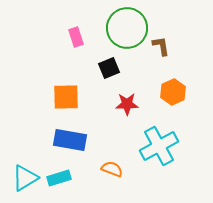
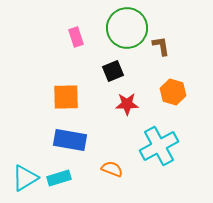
black square: moved 4 px right, 3 px down
orange hexagon: rotated 20 degrees counterclockwise
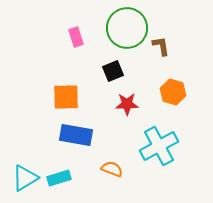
blue rectangle: moved 6 px right, 5 px up
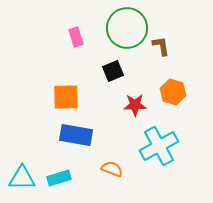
red star: moved 8 px right, 1 px down
cyan triangle: moved 3 px left; rotated 32 degrees clockwise
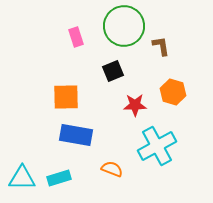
green circle: moved 3 px left, 2 px up
cyan cross: moved 2 px left
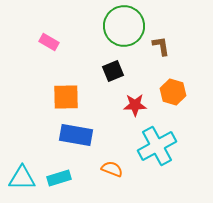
pink rectangle: moved 27 px left, 5 px down; rotated 42 degrees counterclockwise
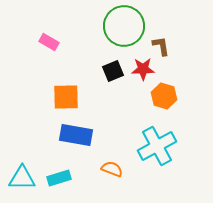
orange hexagon: moved 9 px left, 4 px down
red star: moved 8 px right, 36 px up
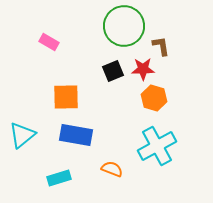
orange hexagon: moved 10 px left, 2 px down
cyan triangle: moved 43 px up; rotated 40 degrees counterclockwise
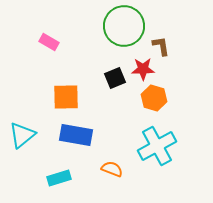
black square: moved 2 px right, 7 px down
